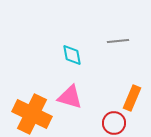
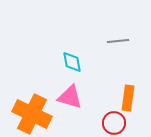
cyan diamond: moved 7 px down
orange rectangle: moved 4 px left; rotated 15 degrees counterclockwise
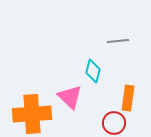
cyan diamond: moved 21 px right, 9 px down; rotated 25 degrees clockwise
pink triangle: rotated 28 degrees clockwise
orange cross: rotated 30 degrees counterclockwise
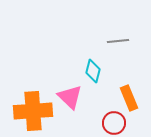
orange rectangle: moved 1 px right; rotated 30 degrees counterclockwise
orange cross: moved 1 px right, 3 px up
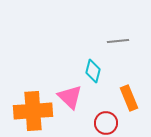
red circle: moved 8 px left
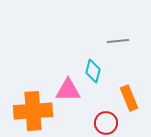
pink triangle: moved 2 px left, 7 px up; rotated 44 degrees counterclockwise
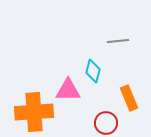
orange cross: moved 1 px right, 1 px down
